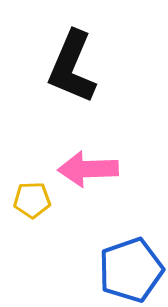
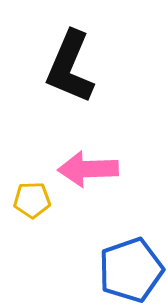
black L-shape: moved 2 px left
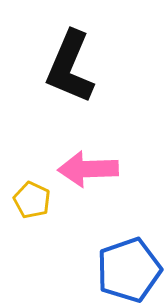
yellow pentagon: rotated 27 degrees clockwise
blue pentagon: moved 2 px left
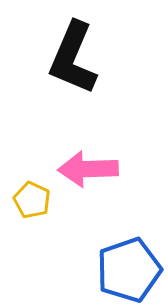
black L-shape: moved 3 px right, 9 px up
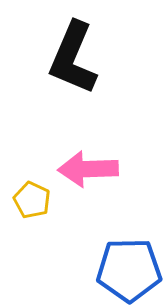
blue pentagon: rotated 18 degrees clockwise
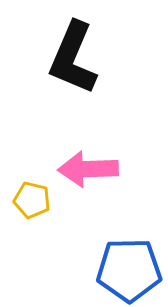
yellow pentagon: rotated 12 degrees counterclockwise
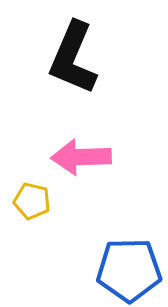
pink arrow: moved 7 px left, 12 px up
yellow pentagon: moved 1 px down
